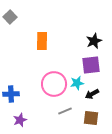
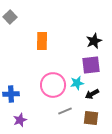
pink circle: moved 1 px left, 1 px down
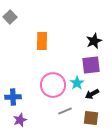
cyan star: rotated 24 degrees counterclockwise
blue cross: moved 2 px right, 3 px down
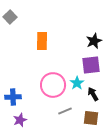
black arrow: moved 1 px right; rotated 88 degrees clockwise
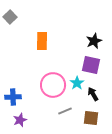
purple square: rotated 18 degrees clockwise
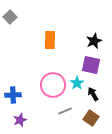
orange rectangle: moved 8 px right, 1 px up
blue cross: moved 2 px up
brown square: rotated 28 degrees clockwise
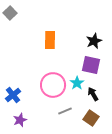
gray square: moved 4 px up
blue cross: rotated 35 degrees counterclockwise
